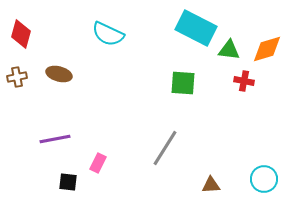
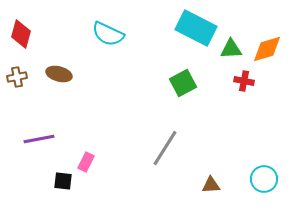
green triangle: moved 2 px right, 1 px up; rotated 10 degrees counterclockwise
green square: rotated 32 degrees counterclockwise
purple line: moved 16 px left
pink rectangle: moved 12 px left, 1 px up
black square: moved 5 px left, 1 px up
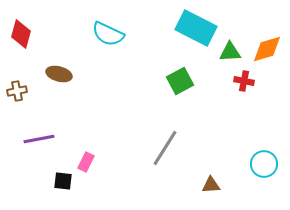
green triangle: moved 1 px left, 3 px down
brown cross: moved 14 px down
green square: moved 3 px left, 2 px up
cyan circle: moved 15 px up
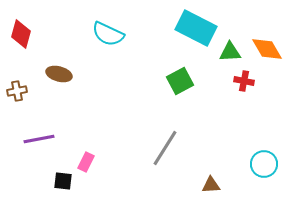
orange diamond: rotated 76 degrees clockwise
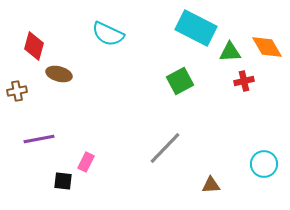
red diamond: moved 13 px right, 12 px down
orange diamond: moved 2 px up
red cross: rotated 24 degrees counterclockwise
gray line: rotated 12 degrees clockwise
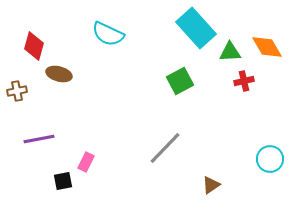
cyan rectangle: rotated 21 degrees clockwise
cyan circle: moved 6 px right, 5 px up
black square: rotated 18 degrees counterclockwise
brown triangle: rotated 30 degrees counterclockwise
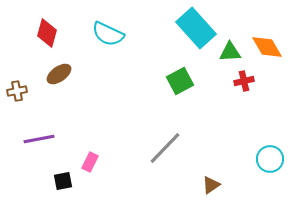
red diamond: moved 13 px right, 13 px up
brown ellipse: rotated 50 degrees counterclockwise
pink rectangle: moved 4 px right
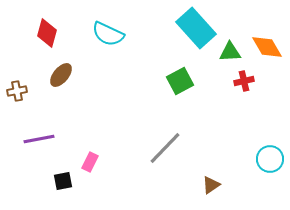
brown ellipse: moved 2 px right, 1 px down; rotated 15 degrees counterclockwise
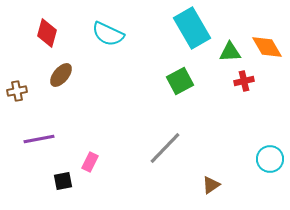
cyan rectangle: moved 4 px left; rotated 12 degrees clockwise
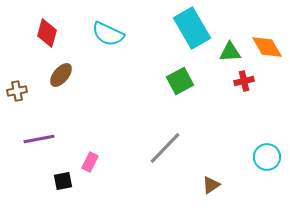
cyan circle: moved 3 px left, 2 px up
